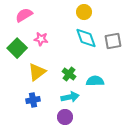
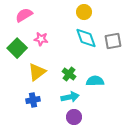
purple circle: moved 9 px right
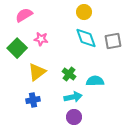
cyan arrow: moved 3 px right
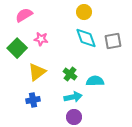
green cross: moved 1 px right
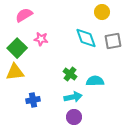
yellow circle: moved 18 px right
yellow triangle: moved 22 px left; rotated 30 degrees clockwise
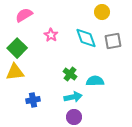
pink star: moved 10 px right, 4 px up; rotated 24 degrees clockwise
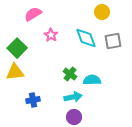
pink semicircle: moved 9 px right, 1 px up
cyan semicircle: moved 3 px left, 1 px up
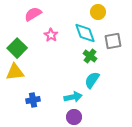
yellow circle: moved 4 px left
cyan diamond: moved 1 px left, 5 px up
green cross: moved 20 px right, 18 px up
cyan semicircle: rotated 54 degrees counterclockwise
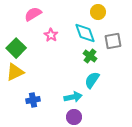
green square: moved 1 px left
yellow triangle: rotated 18 degrees counterclockwise
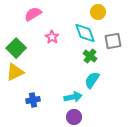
pink star: moved 1 px right, 2 px down
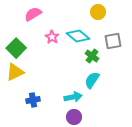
cyan diamond: moved 7 px left, 3 px down; rotated 30 degrees counterclockwise
green cross: moved 2 px right
